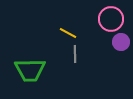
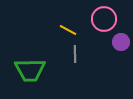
pink circle: moved 7 px left
yellow line: moved 3 px up
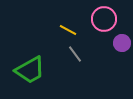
purple circle: moved 1 px right, 1 px down
gray line: rotated 36 degrees counterclockwise
green trapezoid: rotated 28 degrees counterclockwise
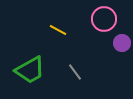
yellow line: moved 10 px left
gray line: moved 18 px down
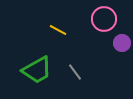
green trapezoid: moved 7 px right
